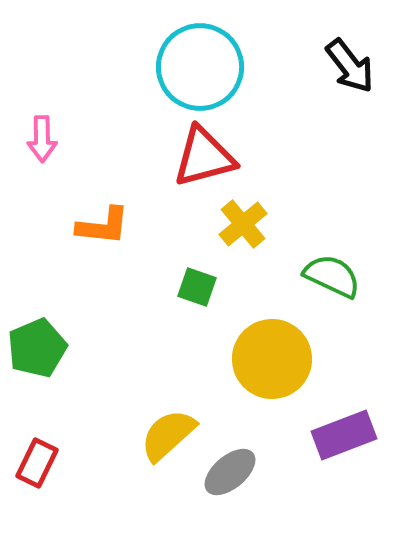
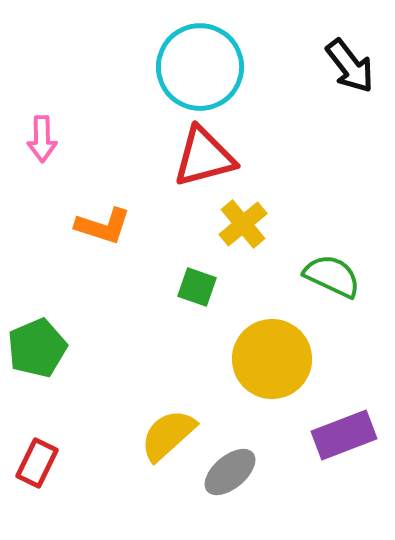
orange L-shape: rotated 12 degrees clockwise
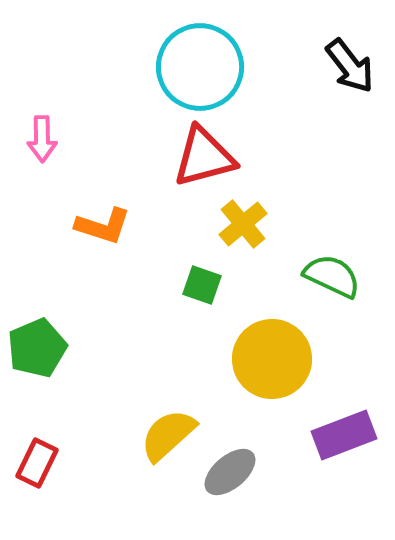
green square: moved 5 px right, 2 px up
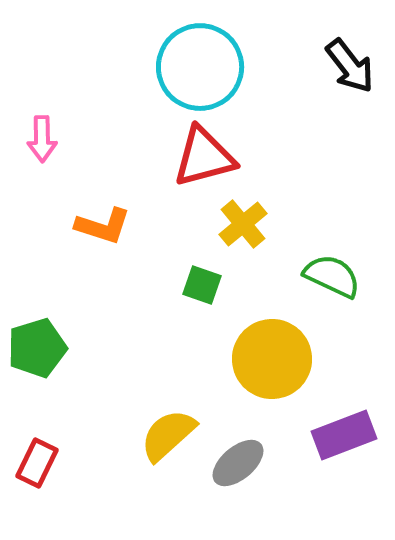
green pentagon: rotated 6 degrees clockwise
gray ellipse: moved 8 px right, 9 px up
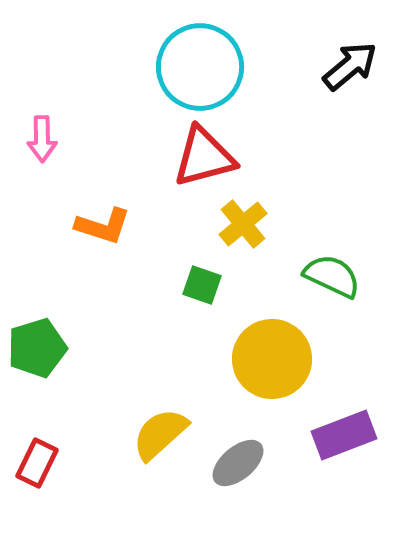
black arrow: rotated 92 degrees counterclockwise
yellow semicircle: moved 8 px left, 1 px up
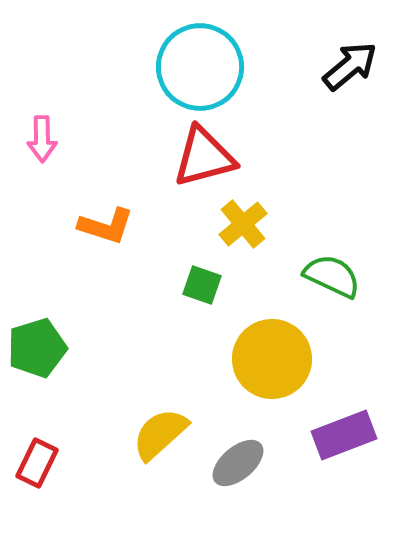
orange L-shape: moved 3 px right
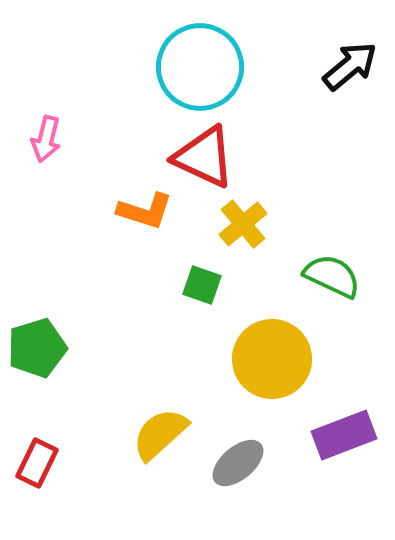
pink arrow: moved 4 px right; rotated 15 degrees clockwise
red triangle: rotated 40 degrees clockwise
orange L-shape: moved 39 px right, 15 px up
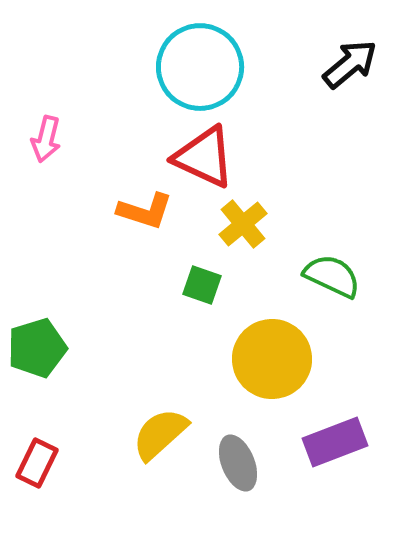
black arrow: moved 2 px up
purple rectangle: moved 9 px left, 7 px down
gray ellipse: rotated 72 degrees counterclockwise
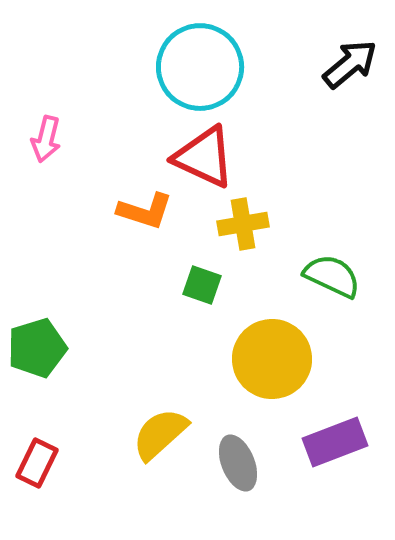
yellow cross: rotated 30 degrees clockwise
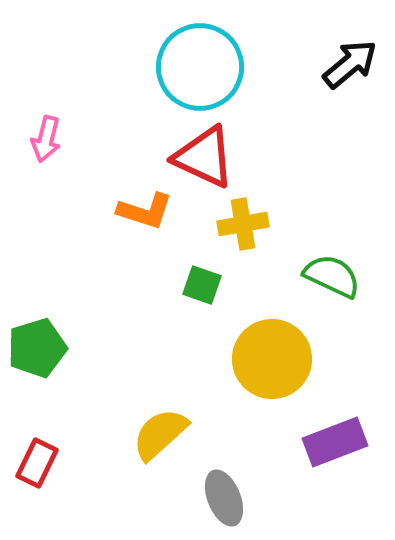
gray ellipse: moved 14 px left, 35 px down
